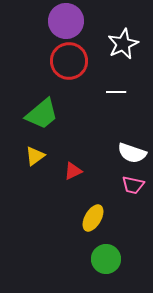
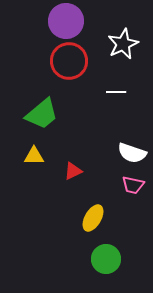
yellow triangle: moved 1 px left; rotated 35 degrees clockwise
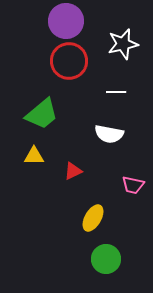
white star: rotated 12 degrees clockwise
white semicircle: moved 23 px left, 19 px up; rotated 8 degrees counterclockwise
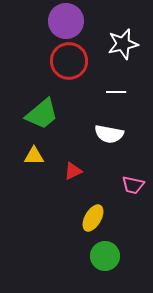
green circle: moved 1 px left, 3 px up
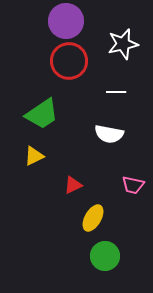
green trapezoid: rotated 6 degrees clockwise
yellow triangle: rotated 25 degrees counterclockwise
red triangle: moved 14 px down
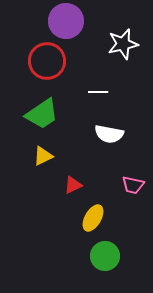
red circle: moved 22 px left
white line: moved 18 px left
yellow triangle: moved 9 px right
